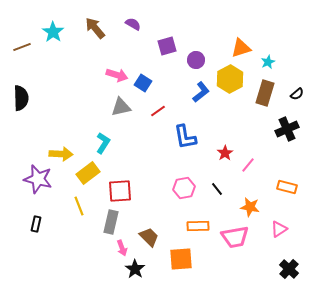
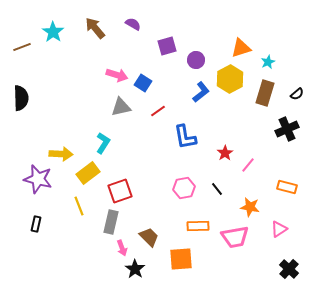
red square at (120, 191): rotated 15 degrees counterclockwise
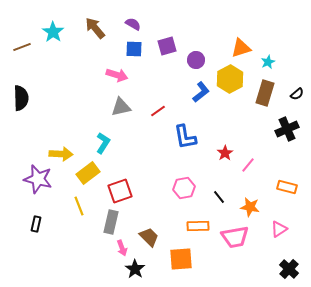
blue square at (143, 83): moved 9 px left, 34 px up; rotated 30 degrees counterclockwise
black line at (217, 189): moved 2 px right, 8 px down
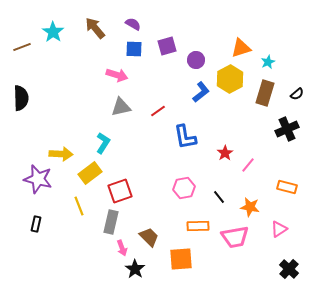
yellow rectangle at (88, 173): moved 2 px right
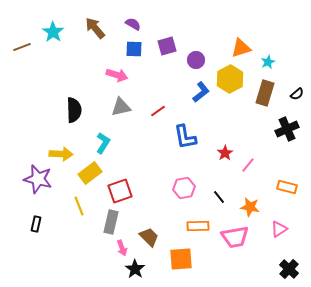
black semicircle at (21, 98): moved 53 px right, 12 px down
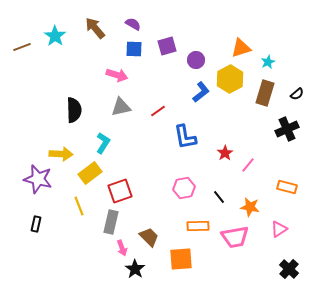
cyan star at (53, 32): moved 2 px right, 4 px down
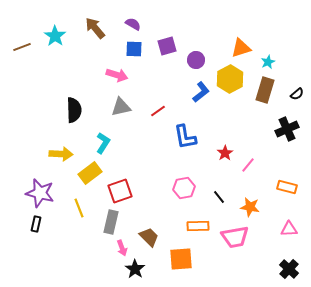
brown rectangle at (265, 93): moved 3 px up
purple star at (38, 179): moved 2 px right, 14 px down
yellow line at (79, 206): moved 2 px down
pink triangle at (279, 229): moved 10 px right; rotated 30 degrees clockwise
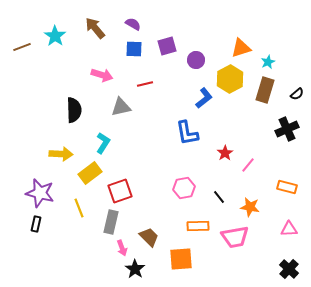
pink arrow at (117, 75): moved 15 px left
blue L-shape at (201, 92): moved 3 px right, 6 px down
red line at (158, 111): moved 13 px left, 27 px up; rotated 21 degrees clockwise
blue L-shape at (185, 137): moved 2 px right, 4 px up
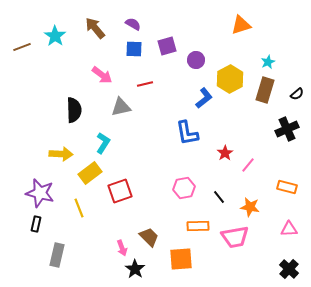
orange triangle at (241, 48): moved 23 px up
pink arrow at (102, 75): rotated 20 degrees clockwise
gray rectangle at (111, 222): moved 54 px left, 33 px down
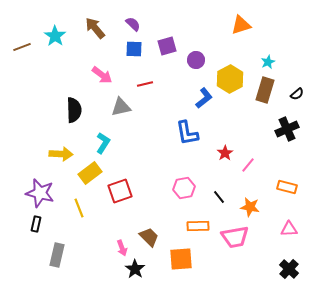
purple semicircle at (133, 24): rotated 14 degrees clockwise
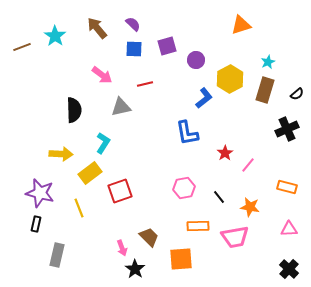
brown arrow at (95, 28): moved 2 px right
